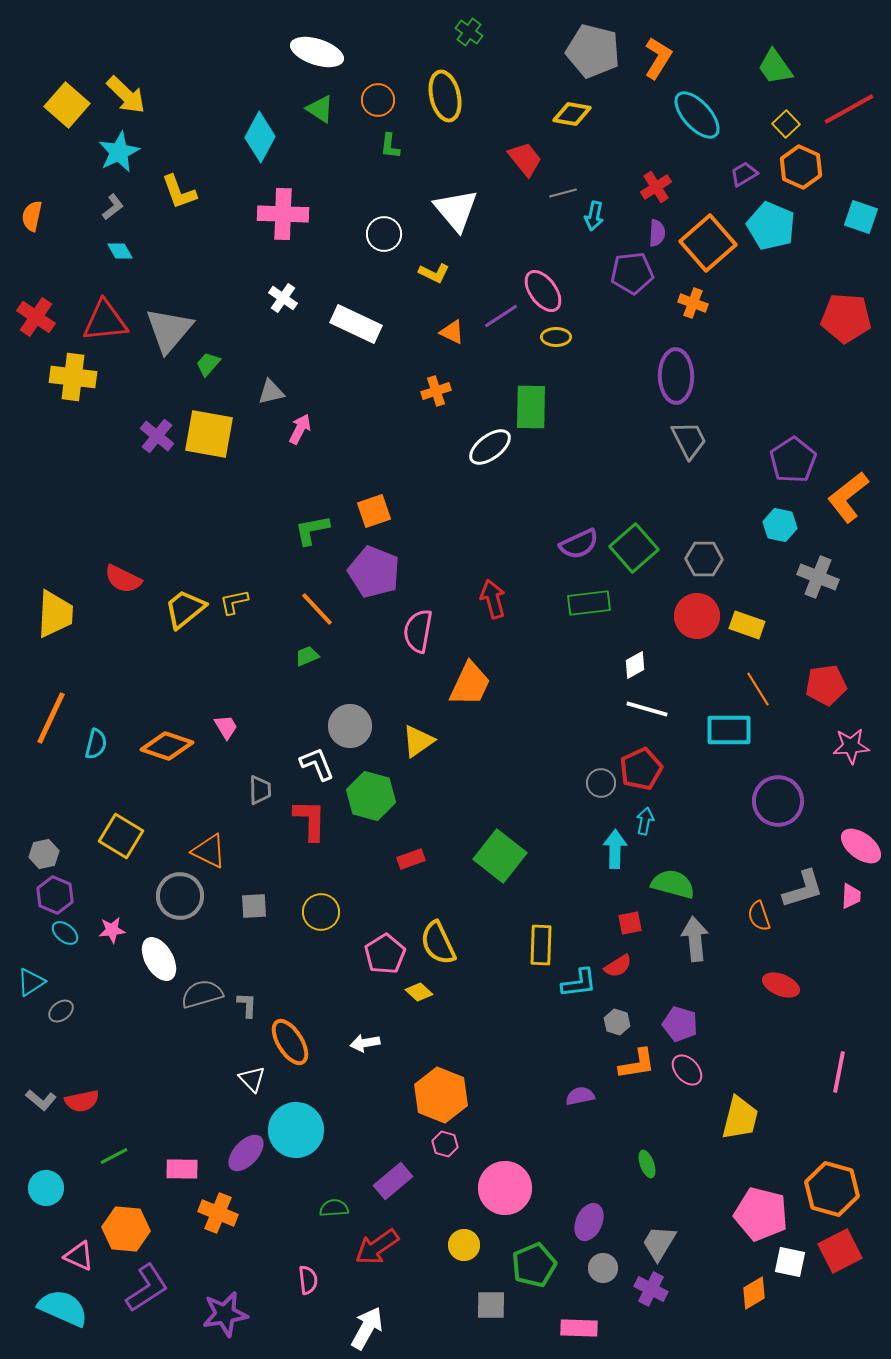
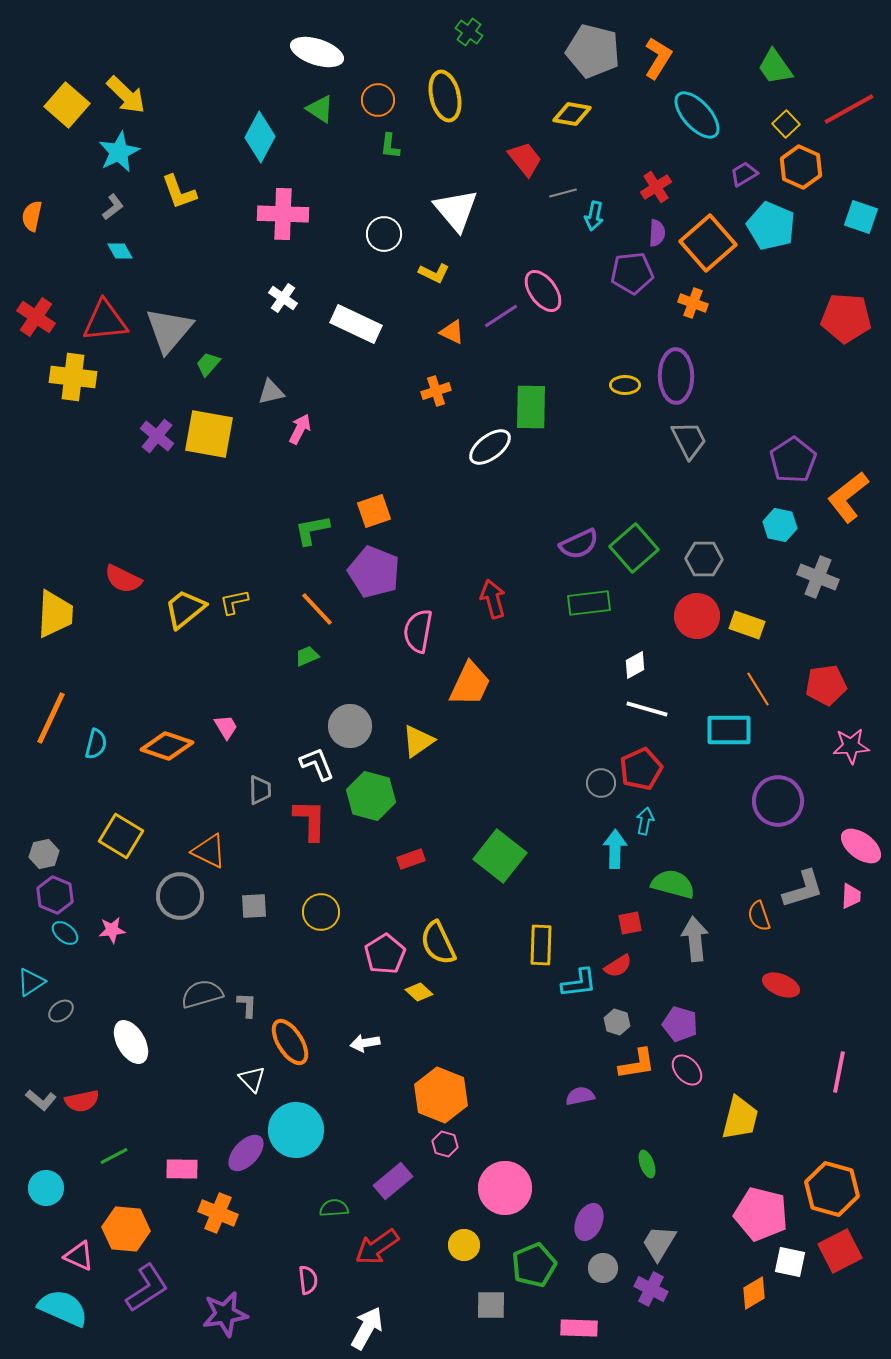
yellow ellipse at (556, 337): moved 69 px right, 48 px down
white ellipse at (159, 959): moved 28 px left, 83 px down
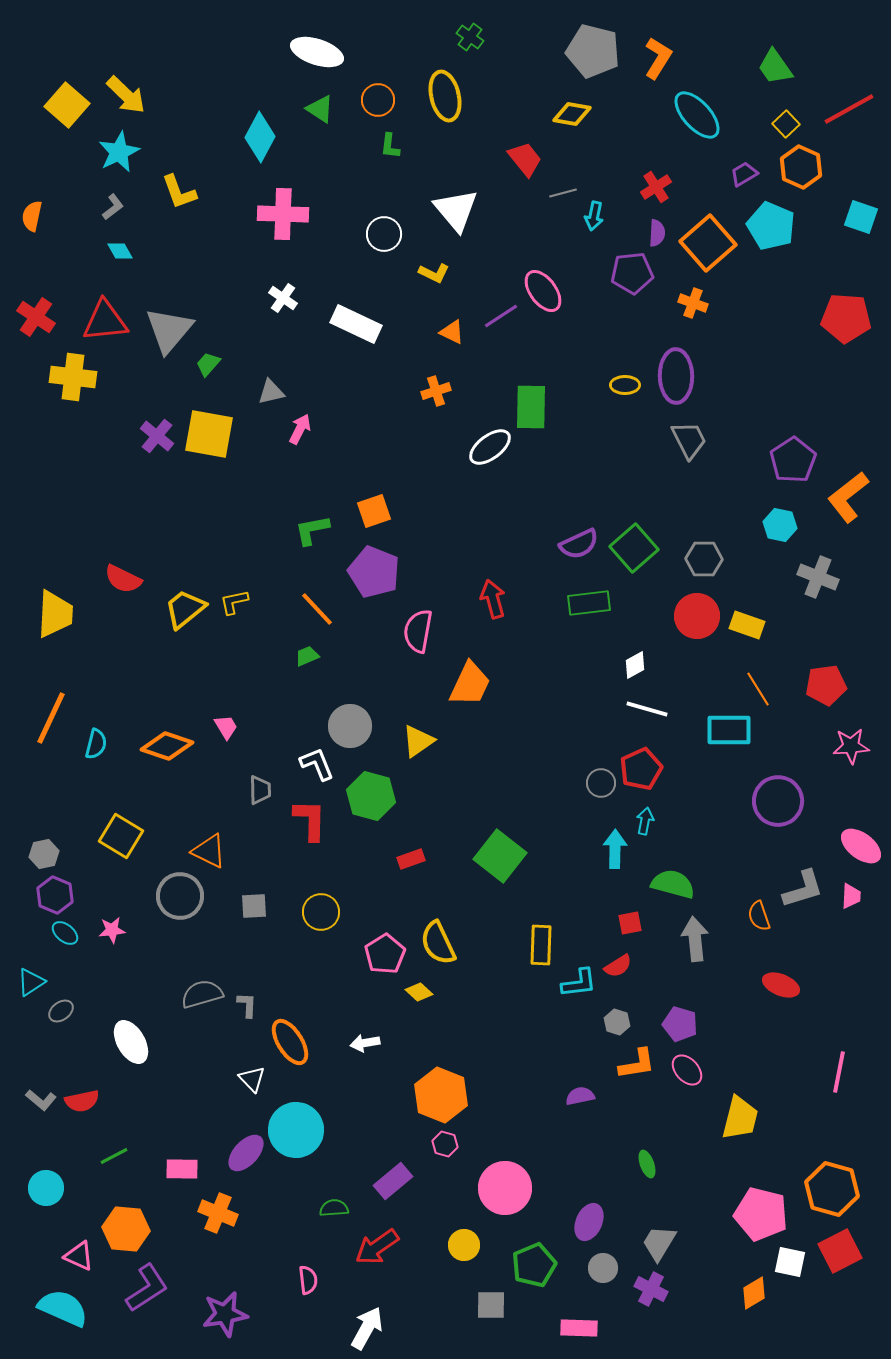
green cross at (469, 32): moved 1 px right, 5 px down
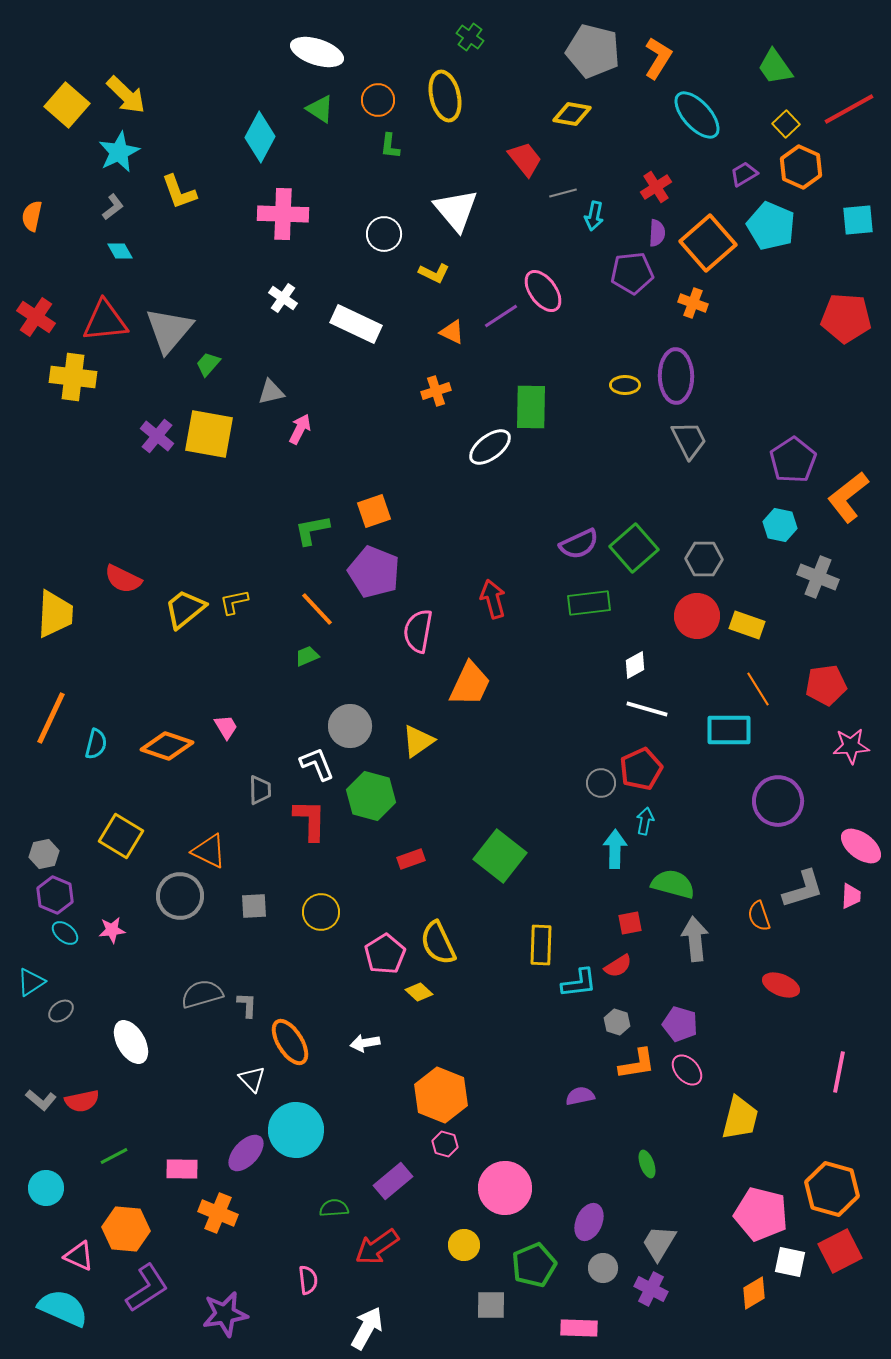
cyan square at (861, 217): moved 3 px left, 3 px down; rotated 24 degrees counterclockwise
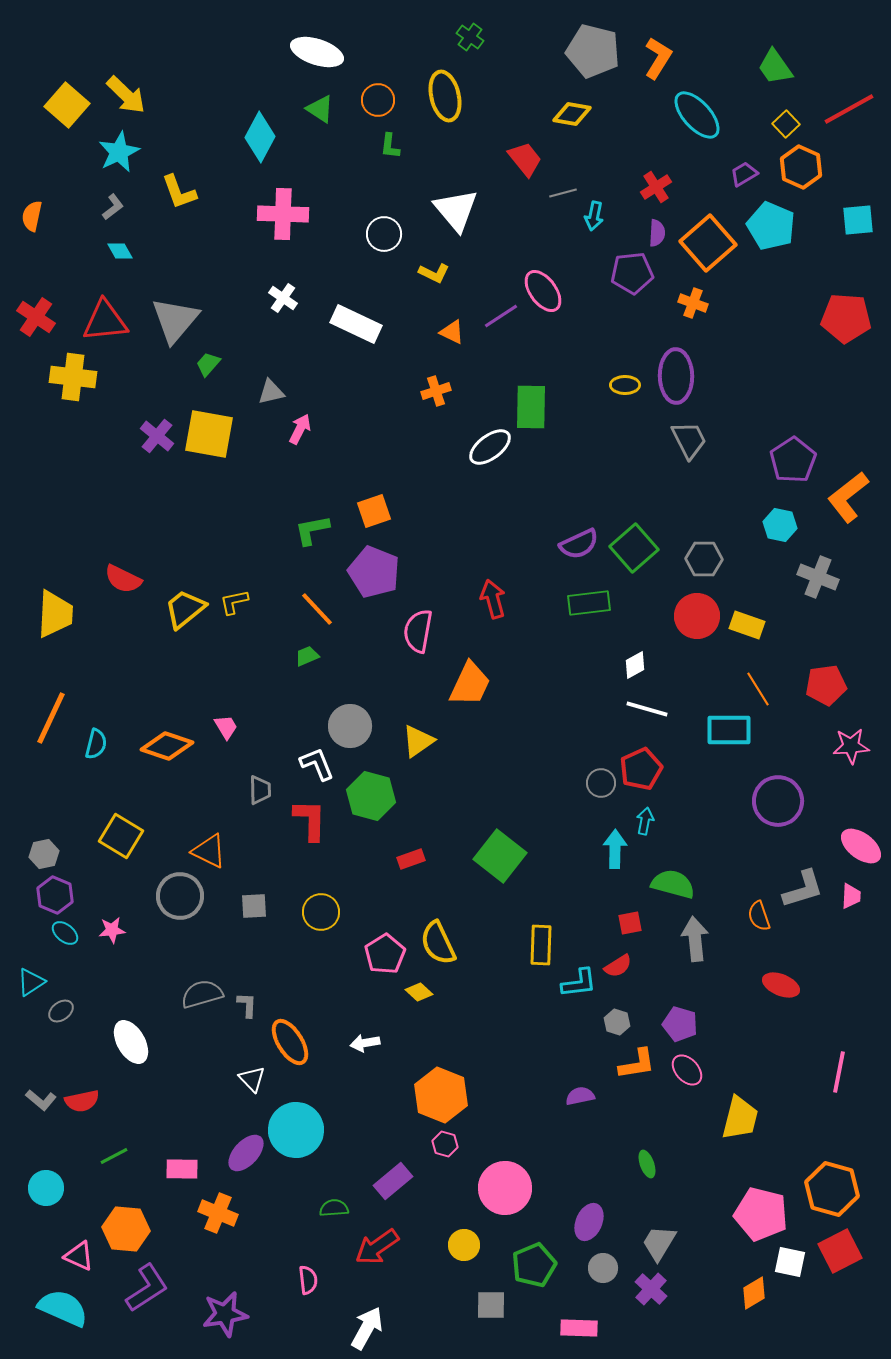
gray triangle at (169, 330): moved 6 px right, 10 px up
purple cross at (651, 1289): rotated 16 degrees clockwise
